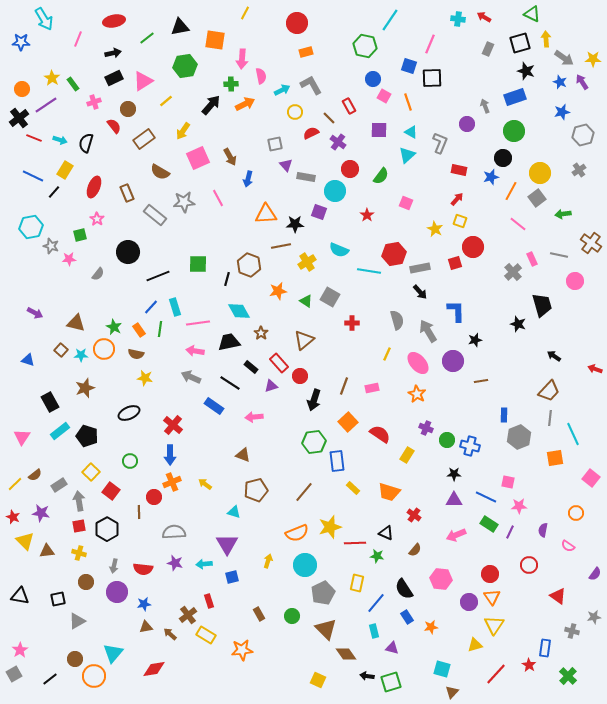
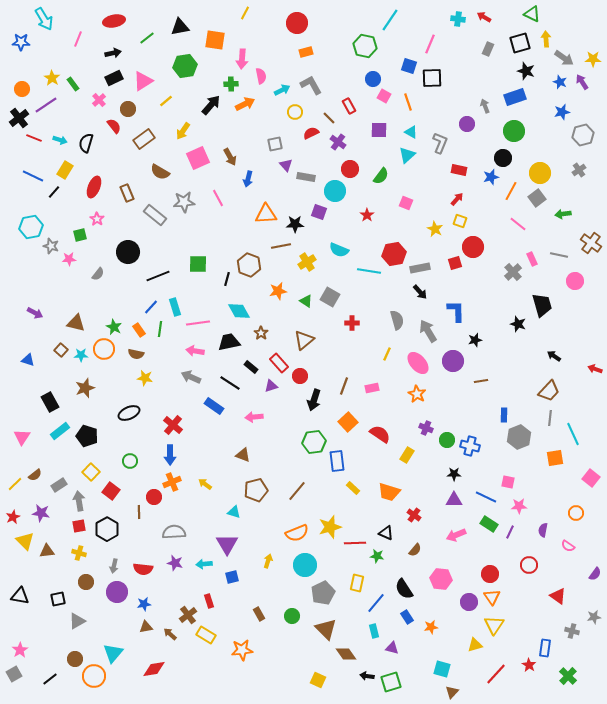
pink cross at (94, 102): moved 5 px right, 2 px up; rotated 24 degrees counterclockwise
brown line at (304, 492): moved 7 px left, 1 px up
red star at (13, 517): rotated 24 degrees clockwise
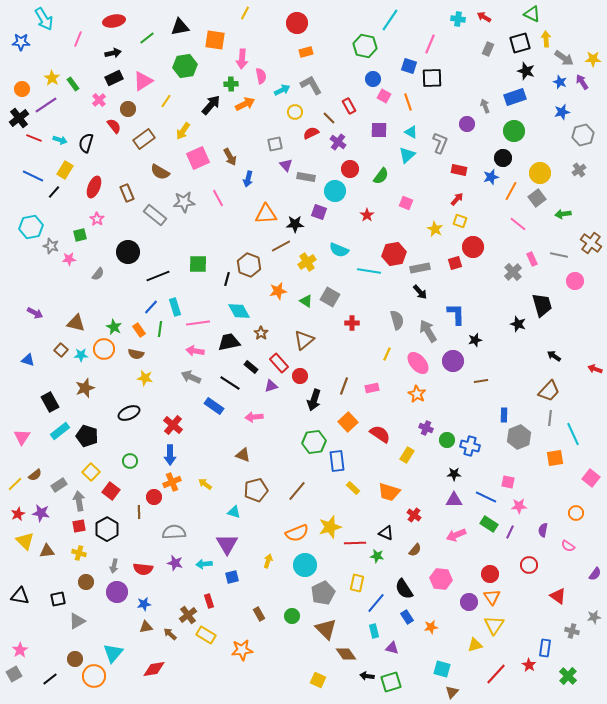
yellow line at (166, 101): rotated 16 degrees counterclockwise
brown line at (281, 246): rotated 18 degrees counterclockwise
blue L-shape at (456, 311): moved 3 px down
red star at (13, 517): moved 5 px right, 3 px up
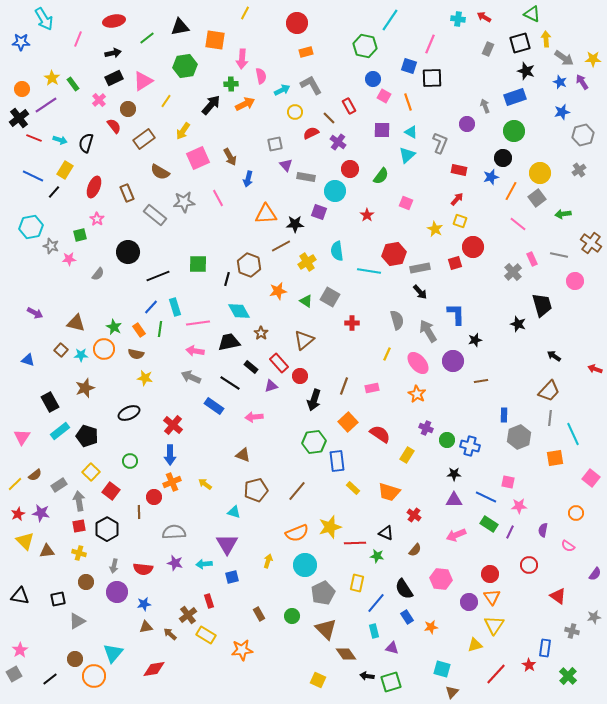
purple square at (379, 130): moved 3 px right
cyan semicircle at (339, 250): moved 2 px left, 1 px down; rotated 60 degrees clockwise
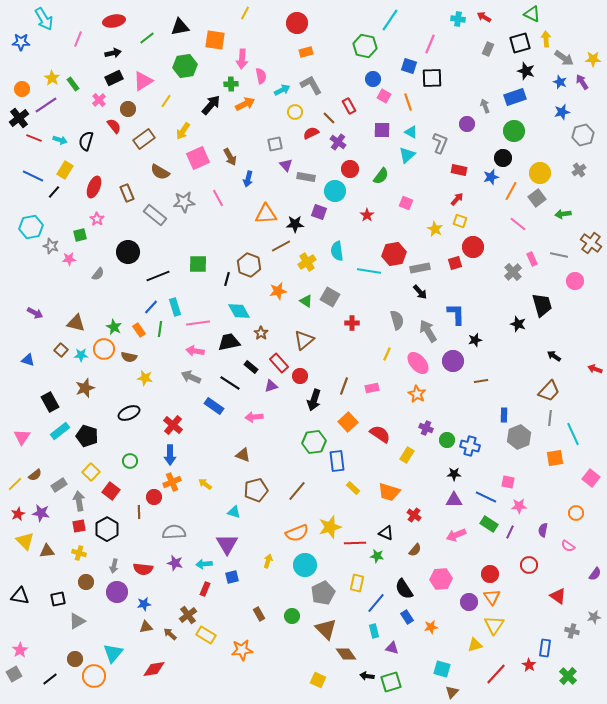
black semicircle at (86, 143): moved 2 px up
brown semicircle at (136, 354): moved 7 px left, 3 px down
pink hexagon at (441, 579): rotated 10 degrees counterclockwise
red rectangle at (209, 601): moved 4 px left, 12 px up; rotated 40 degrees clockwise
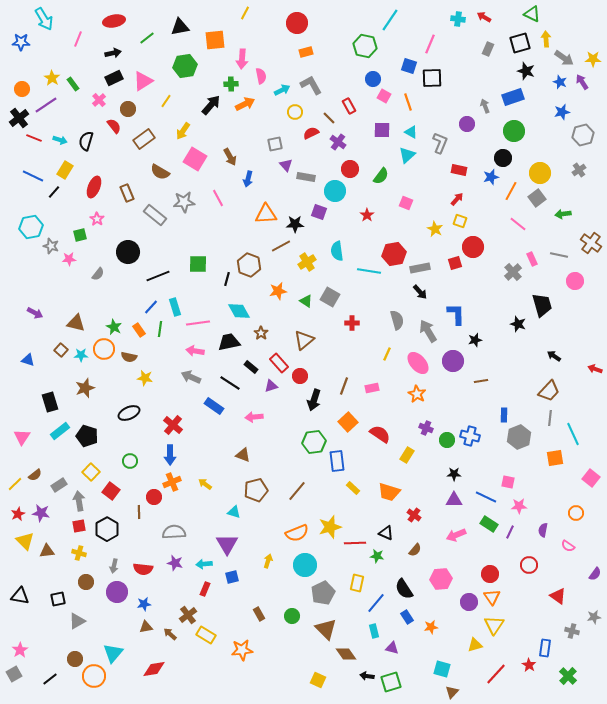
orange square at (215, 40): rotated 15 degrees counterclockwise
blue rectangle at (515, 97): moved 2 px left
pink square at (198, 158): moved 3 px left, 1 px down; rotated 35 degrees counterclockwise
black rectangle at (50, 402): rotated 12 degrees clockwise
blue cross at (470, 446): moved 10 px up
